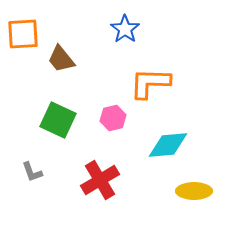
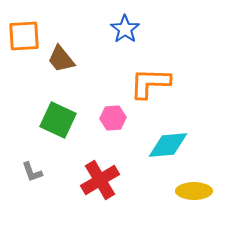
orange square: moved 1 px right, 2 px down
pink hexagon: rotated 10 degrees clockwise
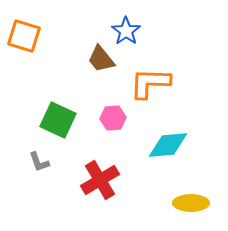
blue star: moved 1 px right, 2 px down
orange square: rotated 20 degrees clockwise
brown trapezoid: moved 40 px right
gray L-shape: moved 7 px right, 10 px up
yellow ellipse: moved 3 px left, 12 px down
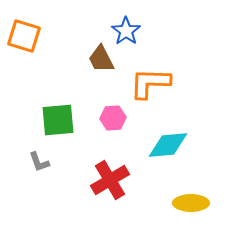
brown trapezoid: rotated 12 degrees clockwise
green square: rotated 30 degrees counterclockwise
red cross: moved 10 px right
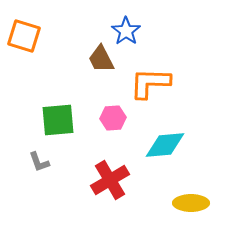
cyan diamond: moved 3 px left
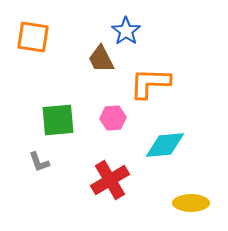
orange square: moved 9 px right, 1 px down; rotated 8 degrees counterclockwise
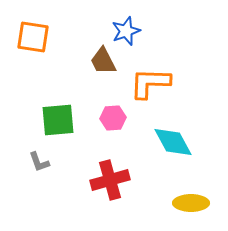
blue star: rotated 16 degrees clockwise
brown trapezoid: moved 2 px right, 2 px down
cyan diamond: moved 8 px right, 3 px up; rotated 66 degrees clockwise
red cross: rotated 15 degrees clockwise
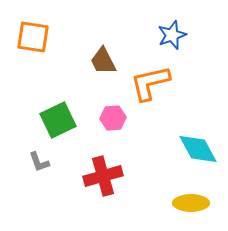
blue star: moved 46 px right, 4 px down
orange L-shape: rotated 15 degrees counterclockwise
green square: rotated 21 degrees counterclockwise
cyan diamond: moved 25 px right, 7 px down
red cross: moved 7 px left, 4 px up
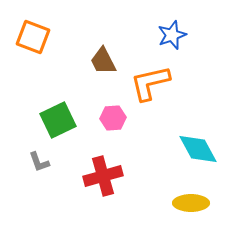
orange square: rotated 12 degrees clockwise
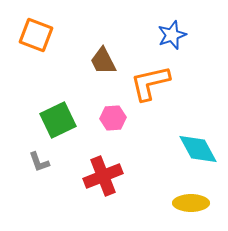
orange square: moved 3 px right, 2 px up
red cross: rotated 6 degrees counterclockwise
